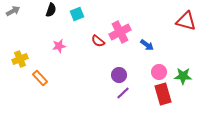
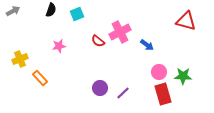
purple circle: moved 19 px left, 13 px down
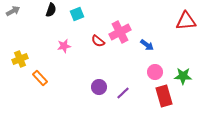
red triangle: rotated 20 degrees counterclockwise
pink star: moved 5 px right
pink circle: moved 4 px left
purple circle: moved 1 px left, 1 px up
red rectangle: moved 1 px right, 2 px down
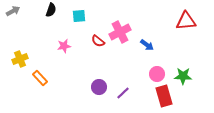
cyan square: moved 2 px right, 2 px down; rotated 16 degrees clockwise
pink circle: moved 2 px right, 2 px down
